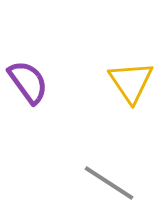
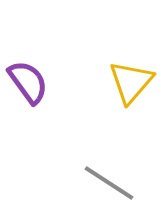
yellow triangle: rotated 15 degrees clockwise
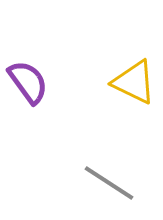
yellow triangle: moved 3 px right; rotated 45 degrees counterclockwise
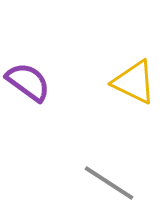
purple semicircle: rotated 18 degrees counterclockwise
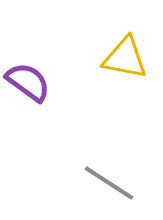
yellow triangle: moved 9 px left, 24 px up; rotated 15 degrees counterclockwise
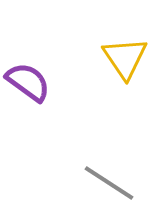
yellow triangle: rotated 45 degrees clockwise
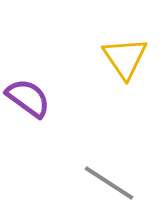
purple semicircle: moved 16 px down
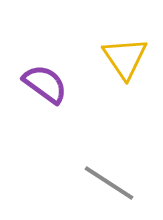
purple semicircle: moved 17 px right, 14 px up
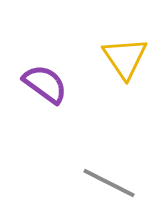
gray line: rotated 6 degrees counterclockwise
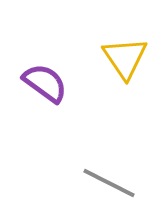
purple semicircle: moved 1 px up
